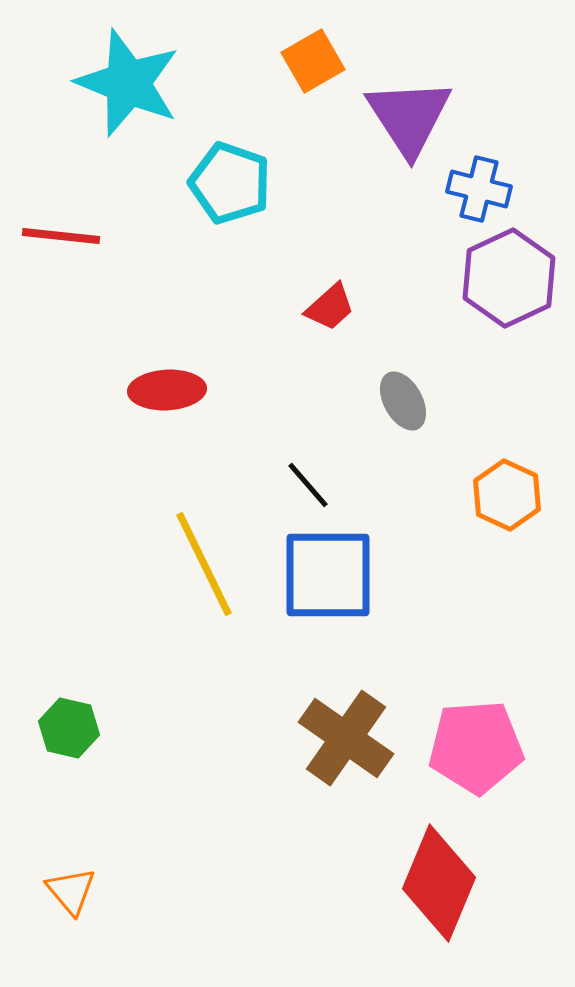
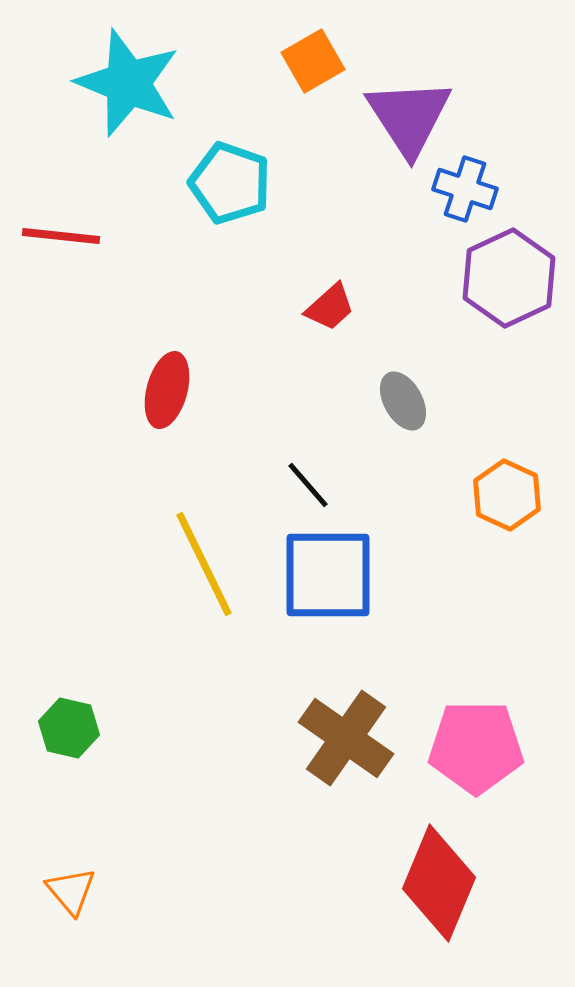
blue cross: moved 14 px left; rotated 4 degrees clockwise
red ellipse: rotated 72 degrees counterclockwise
pink pentagon: rotated 4 degrees clockwise
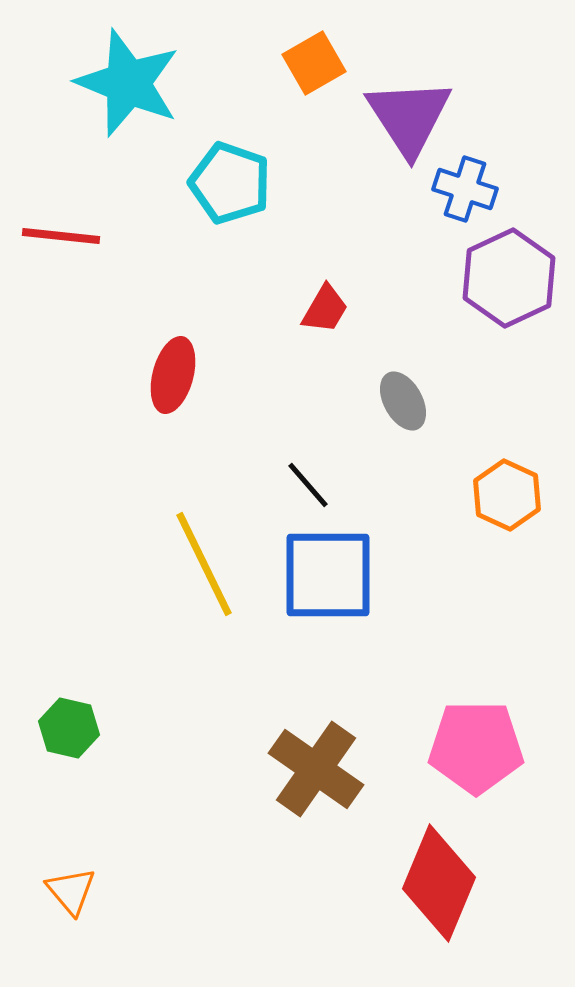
orange square: moved 1 px right, 2 px down
red trapezoid: moved 5 px left, 2 px down; rotated 18 degrees counterclockwise
red ellipse: moved 6 px right, 15 px up
brown cross: moved 30 px left, 31 px down
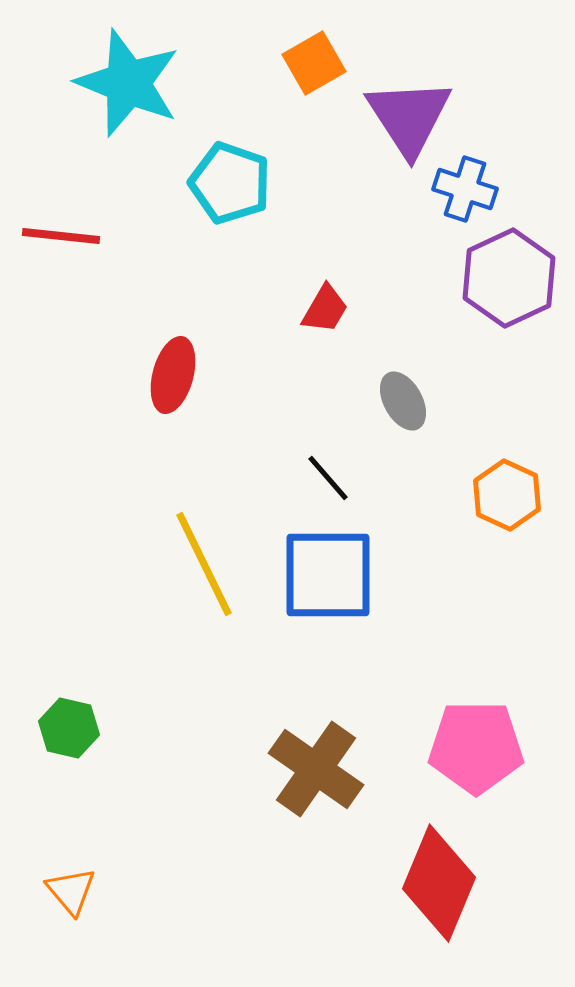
black line: moved 20 px right, 7 px up
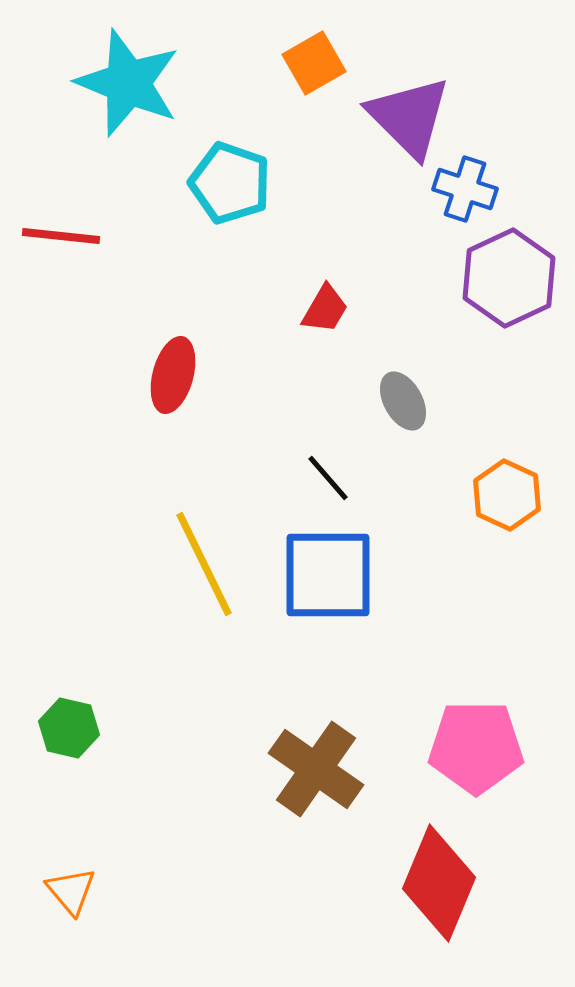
purple triangle: rotated 12 degrees counterclockwise
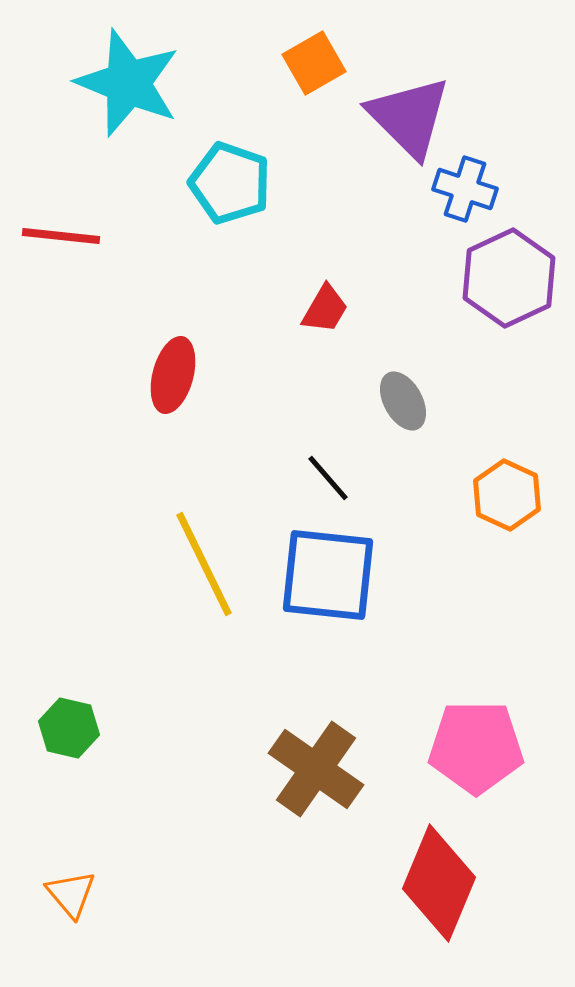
blue square: rotated 6 degrees clockwise
orange triangle: moved 3 px down
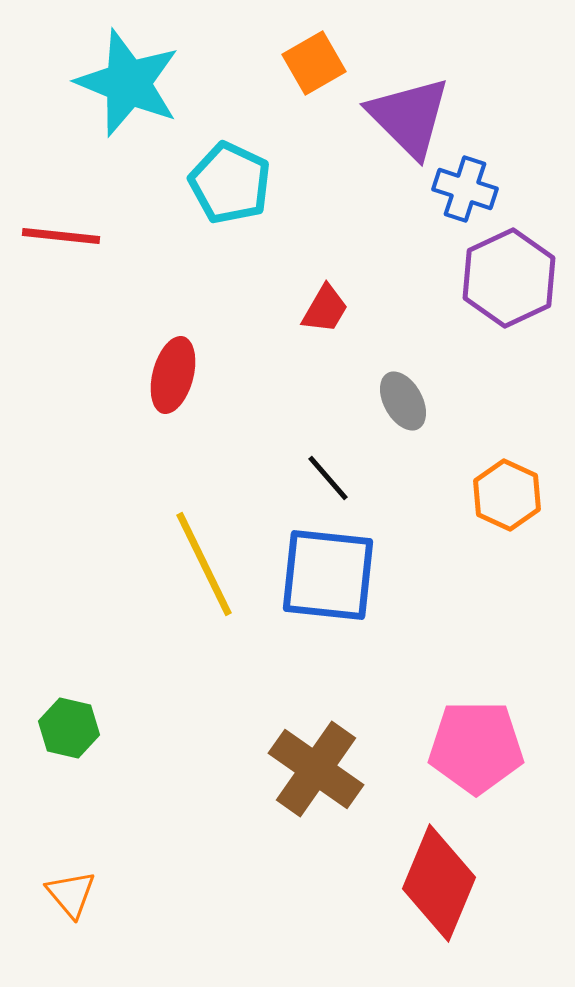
cyan pentagon: rotated 6 degrees clockwise
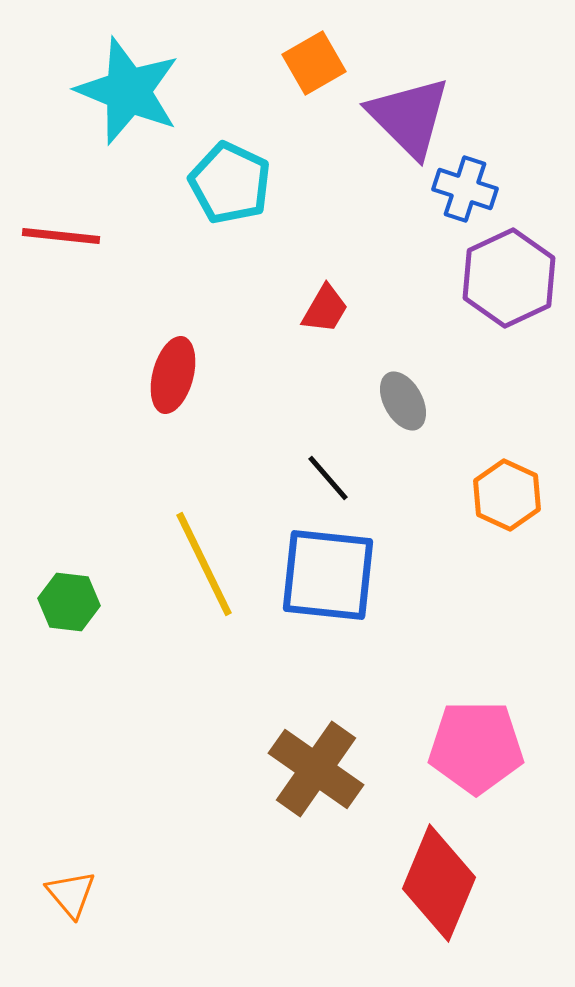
cyan star: moved 8 px down
green hexagon: moved 126 px up; rotated 6 degrees counterclockwise
